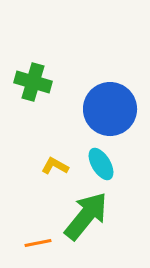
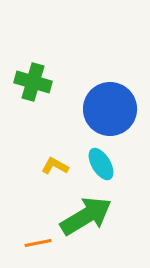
green arrow: rotated 20 degrees clockwise
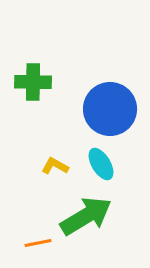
green cross: rotated 15 degrees counterclockwise
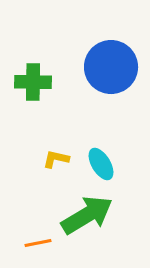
blue circle: moved 1 px right, 42 px up
yellow L-shape: moved 1 px right, 7 px up; rotated 16 degrees counterclockwise
green arrow: moved 1 px right, 1 px up
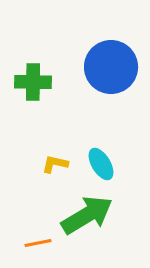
yellow L-shape: moved 1 px left, 5 px down
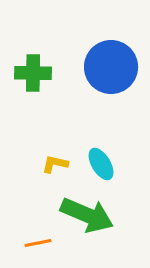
green cross: moved 9 px up
green arrow: rotated 54 degrees clockwise
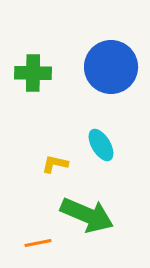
cyan ellipse: moved 19 px up
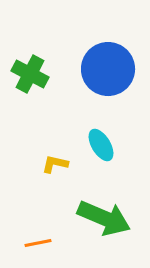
blue circle: moved 3 px left, 2 px down
green cross: moved 3 px left, 1 px down; rotated 27 degrees clockwise
green arrow: moved 17 px right, 3 px down
